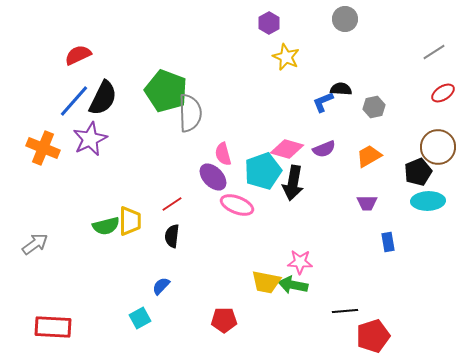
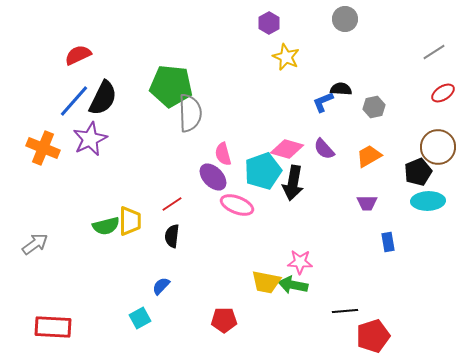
green pentagon at (166, 91): moved 5 px right, 5 px up; rotated 15 degrees counterclockwise
purple semicircle at (324, 149): rotated 70 degrees clockwise
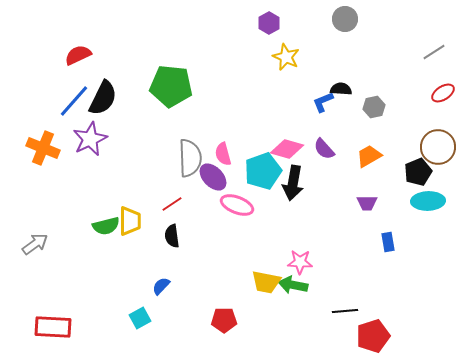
gray semicircle at (190, 113): moved 45 px down
black semicircle at (172, 236): rotated 15 degrees counterclockwise
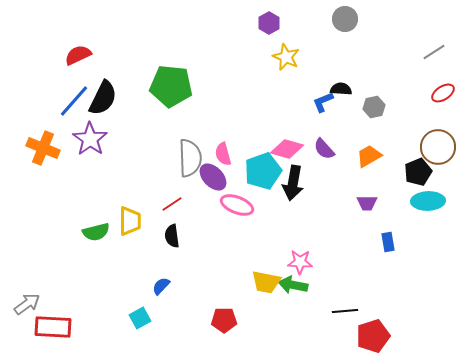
purple star at (90, 139): rotated 12 degrees counterclockwise
green semicircle at (106, 226): moved 10 px left, 6 px down
gray arrow at (35, 244): moved 8 px left, 60 px down
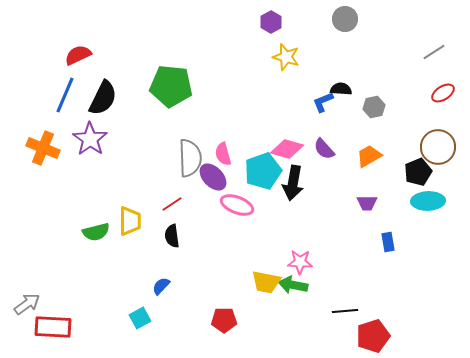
purple hexagon at (269, 23): moved 2 px right, 1 px up
yellow star at (286, 57): rotated 8 degrees counterclockwise
blue line at (74, 101): moved 9 px left, 6 px up; rotated 18 degrees counterclockwise
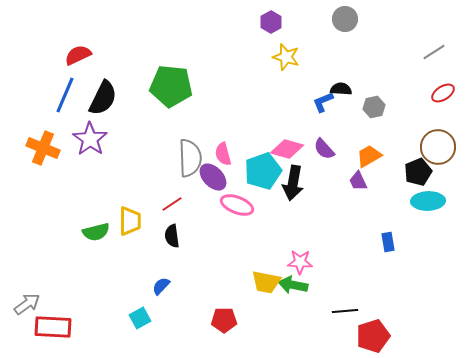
purple trapezoid at (367, 203): moved 9 px left, 22 px up; rotated 65 degrees clockwise
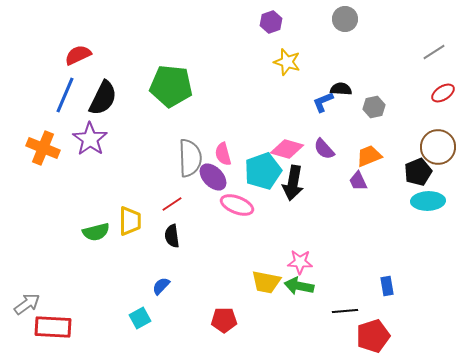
purple hexagon at (271, 22): rotated 10 degrees clockwise
yellow star at (286, 57): moved 1 px right, 5 px down
orange trapezoid at (369, 156): rotated 8 degrees clockwise
blue rectangle at (388, 242): moved 1 px left, 44 px down
green arrow at (293, 285): moved 6 px right, 1 px down
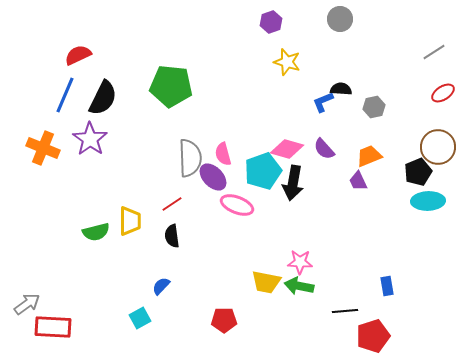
gray circle at (345, 19): moved 5 px left
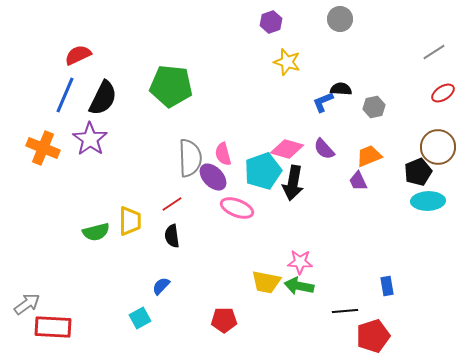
pink ellipse at (237, 205): moved 3 px down
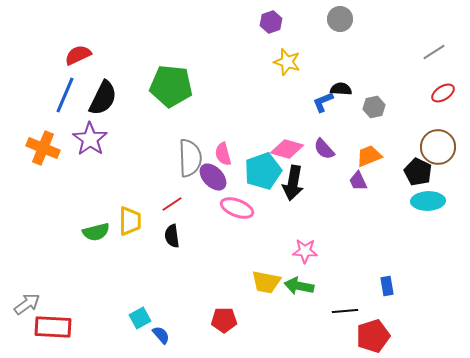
black pentagon at (418, 172): rotated 24 degrees counterclockwise
pink star at (300, 262): moved 5 px right, 11 px up
blue semicircle at (161, 286): moved 49 px down; rotated 96 degrees clockwise
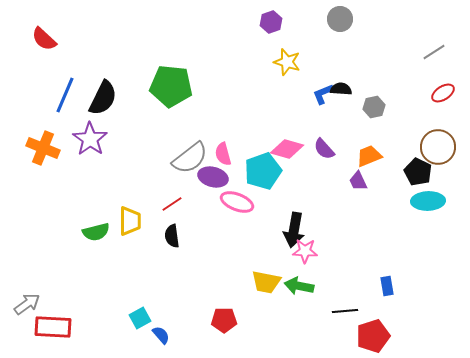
red semicircle at (78, 55): moved 34 px left, 16 px up; rotated 112 degrees counterclockwise
blue L-shape at (323, 102): moved 8 px up
gray semicircle at (190, 158): rotated 54 degrees clockwise
purple ellipse at (213, 177): rotated 32 degrees counterclockwise
black arrow at (293, 183): moved 1 px right, 47 px down
pink ellipse at (237, 208): moved 6 px up
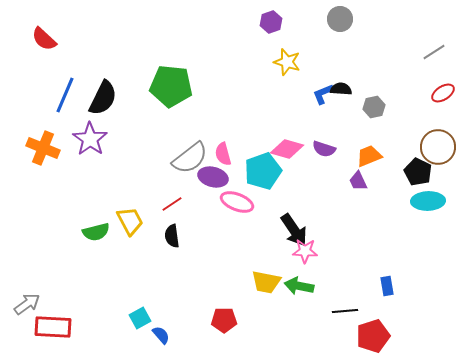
purple semicircle at (324, 149): rotated 30 degrees counterclockwise
yellow trapezoid at (130, 221): rotated 28 degrees counterclockwise
black arrow at (294, 230): rotated 44 degrees counterclockwise
